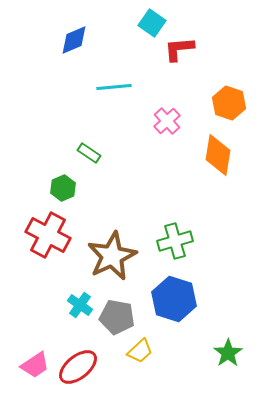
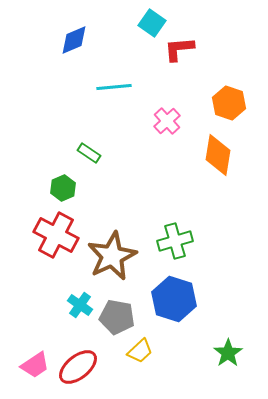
red cross: moved 8 px right
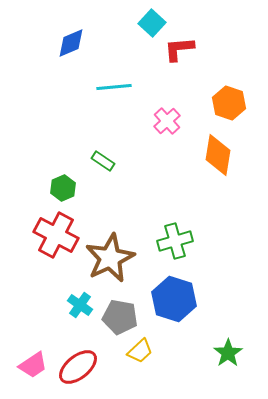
cyan square: rotated 8 degrees clockwise
blue diamond: moved 3 px left, 3 px down
green rectangle: moved 14 px right, 8 px down
brown star: moved 2 px left, 2 px down
gray pentagon: moved 3 px right
pink trapezoid: moved 2 px left
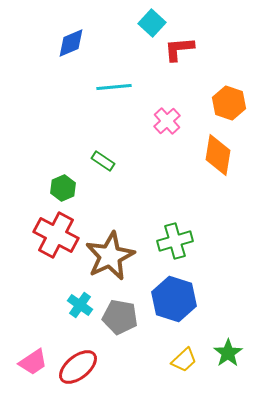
brown star: moved 2 px up
yellow trapezoid: moved 44 px right, 9 px down
pink trapezoid: moved 3 px up
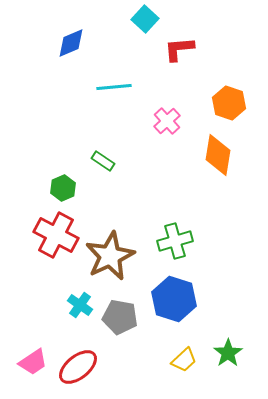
cyan square: moved 7 px left, 4 px up
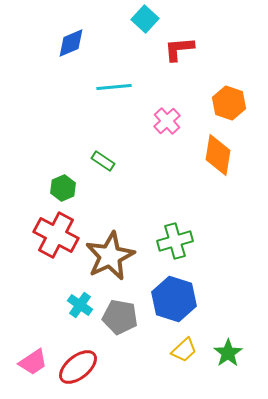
yellow trapezoid: moved 10 px up
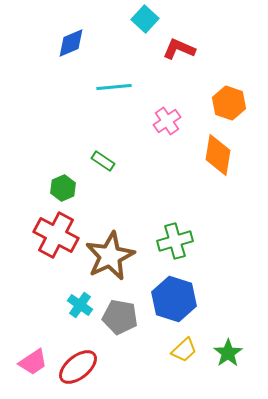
red L-shape: rotated 28 degrees clockwise
pink cross: rotated 8 degrees clockwise
